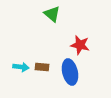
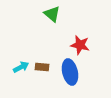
cyan arrow: rotated 35 degrees counterclockwise
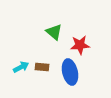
green triangle: moved 2 px right, 18 px down
red star: rotated 18 degrees counterclockwise
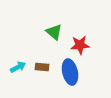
cyan arrow: moved 3 px left
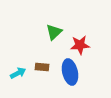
green triangle: rotated 36 degrees clockwise
cyan arrow: moved 6 px down
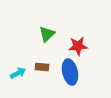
green triangle: moved 7 px left, 2 px down
red star: moved 2 px left, 1 px down
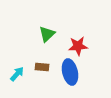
cyan arrow: moved 1 px left, 1 px down; rotated 21 degrees counterclockwise
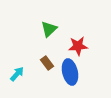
green triangle: moved 2 px right, 5 px up
brown rectangle: moved 5 px right, 4 px up; rotated 48 degrees clockwise
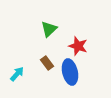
red star: rotated 24 degrees clockwise
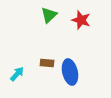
green triangle: moved 14 px up
red star: moved 3 px right, 26 px up
brown rectangle: rotated 48 degrees counterclockwise
